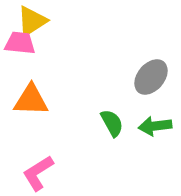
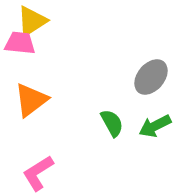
orange triangle: rotated 39 degrees counterclockwise
green arrow: rotated 20 degrees counterclockwise
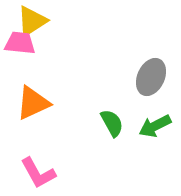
gray ellipse: rotated 15 degrees counterclockwise
orange triangle: moved 2 px right, 3 px down; rotated 12 degrees clockwise
pink L-shape: rotated 87 degrees counterclockwise
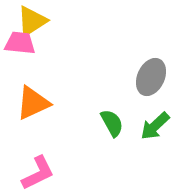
green arrow: rotated 16 degrees counterclockwise
pink L-shape: rotated 87 degrees counterclockwise
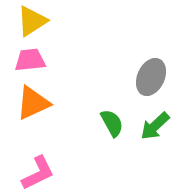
pink trapezoid: moved 10 px right, 17 px down; rotated 12 degrees counterclockwise
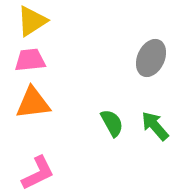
gray ellipse: moved 19 px up
orange triangle: rotated 18 degrees clockwise
green arrow: rotated 92 degrees clockwise
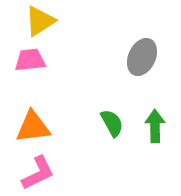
yellow triangle: moved 8 px right
gray ellipse: moved 9 px left, 1 px up
orange triangle: moved 24 px down
green arrow: rotated 40 degrees clockwise
